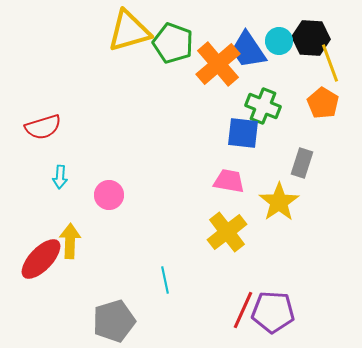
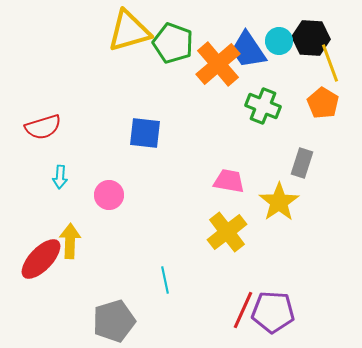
blue square: moved 98 px left
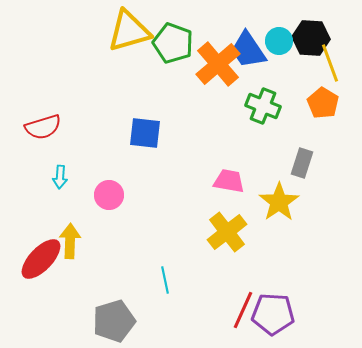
purple pentagon: moved 2 px down
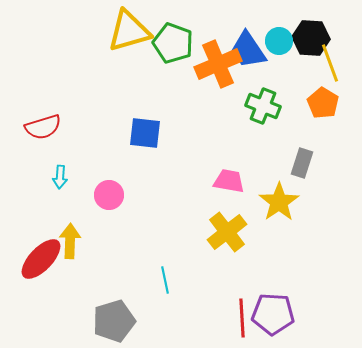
orange cross: rotated 18 degrees clockwise
red line: moved 1 px left, 8 px down; rotated 27 degrees counterclockwise
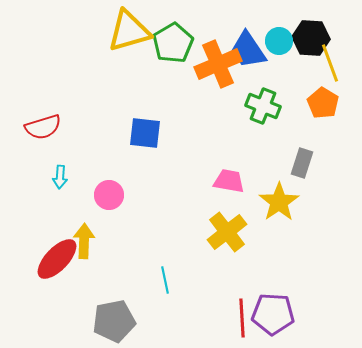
green pentagon: rotated 21 degrees clockwise
yellow arrow: moved 14 px right
red ellipse: moved 16 px right
gray pentagon: rotated 6 degrees clockwise
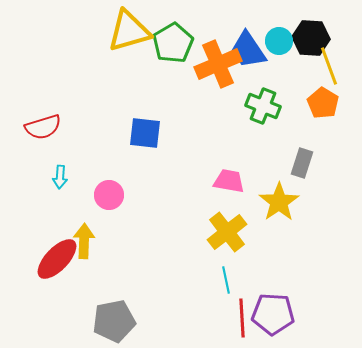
yellow line: moved 1 px left, 3 px down
cyan line: moved 61 px right
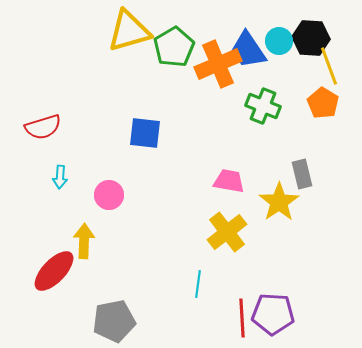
green pentagon: moved 1 px right, 4 px down
gray rectangle: moved 11 px down; rotated 32 degrees counterclockwise
red ellipse: moved 3 px left, 12 px down
cyan line: moved 28 px left, 4 px down; rotated 20 degrees clockwise
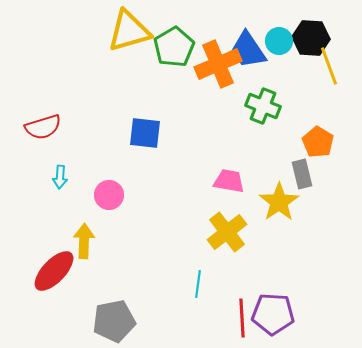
orange pentagon: moved 5 px left, 39 px down
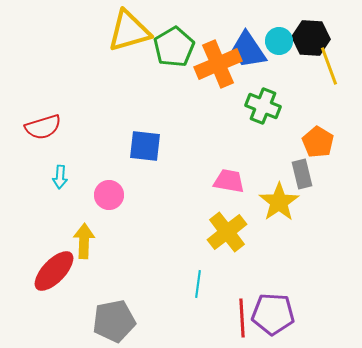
blue square: moved 13 px down
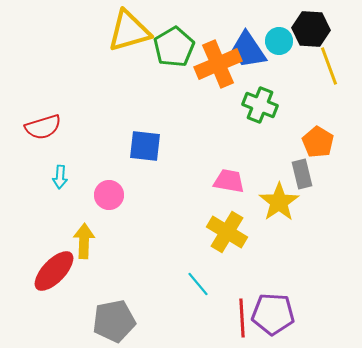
black hexagon: moved 9 px up
green cross: moved 3 px left, 1 px up
yellow cross: rotated 21 degrees counterclockwise
cyan line: rotated 48 degrees counterclockwise
